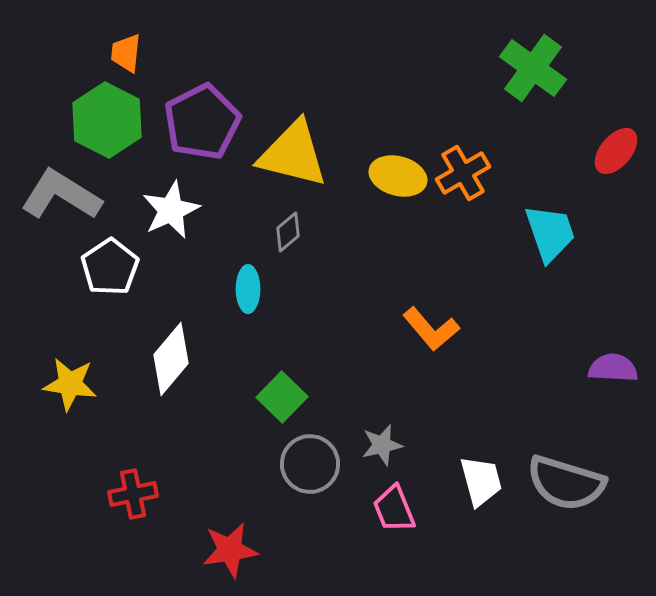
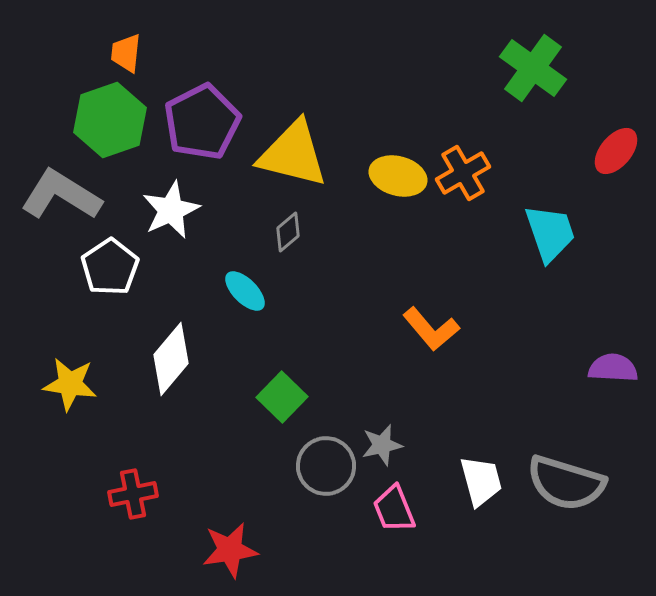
green hexagon: moved 3 px right; rotated 14 degrees clockwise
cyan ellipse: moved 3 px left, 2 px down; rotated 45 degrees counterclockwise
gray circle: moved 16 px right, 2 px down
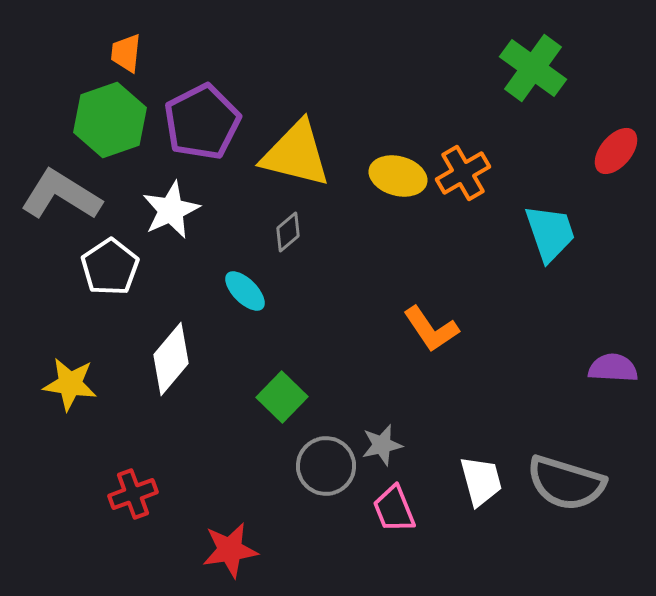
yellow triangle: moved 3 px right
orange L-shape: rotated 6 degrees clockwise
red cross: rotated 9 degrees counterclockwise
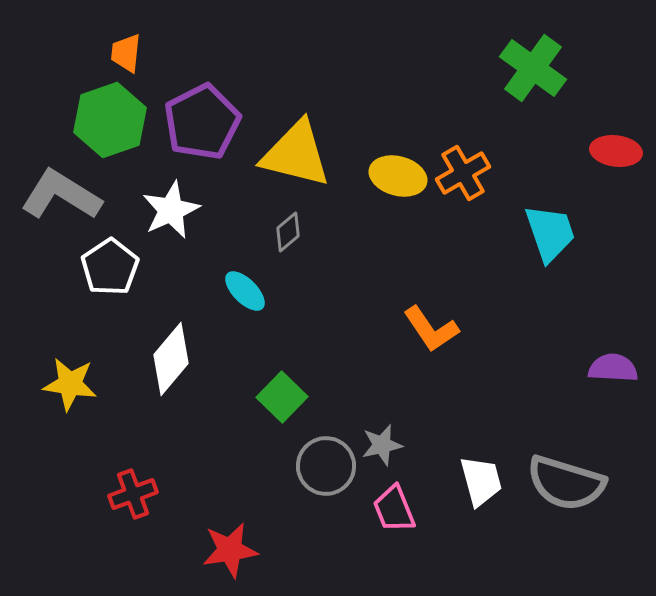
red ellipse: rotated 57 degrees clockwise
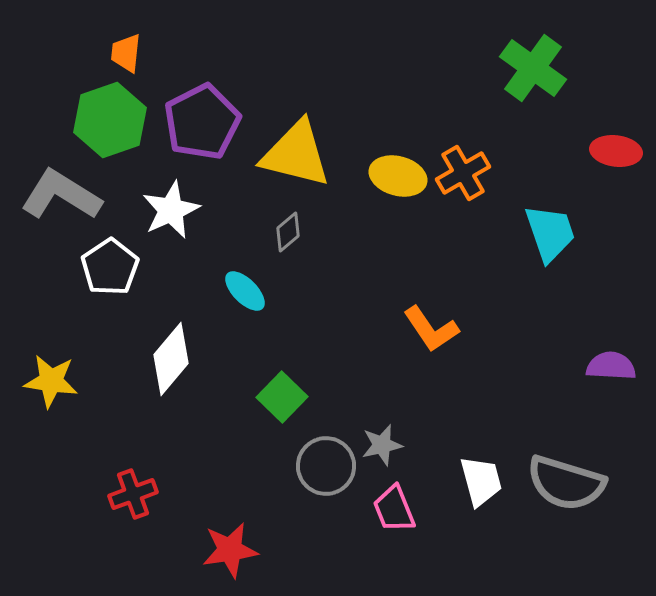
purple semicircle: moved 2 px left, 2 px up
yellow star: moved 19 px left, 3 px up
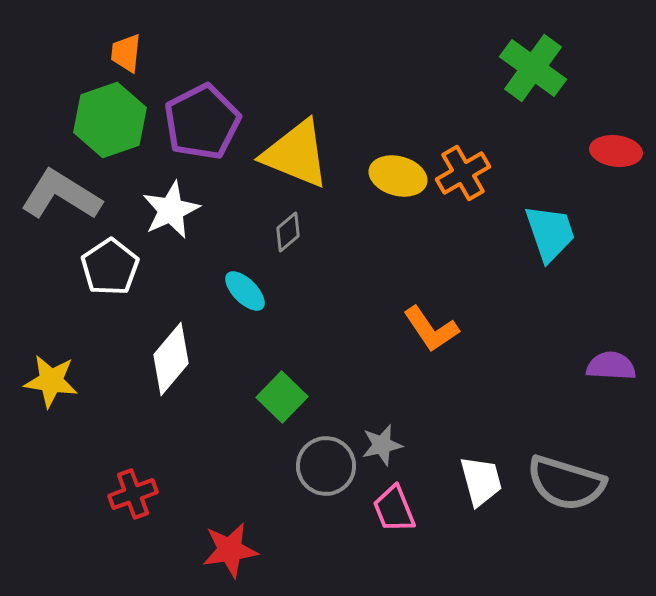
yellow triangle: rotated 8 degrees clockwise
